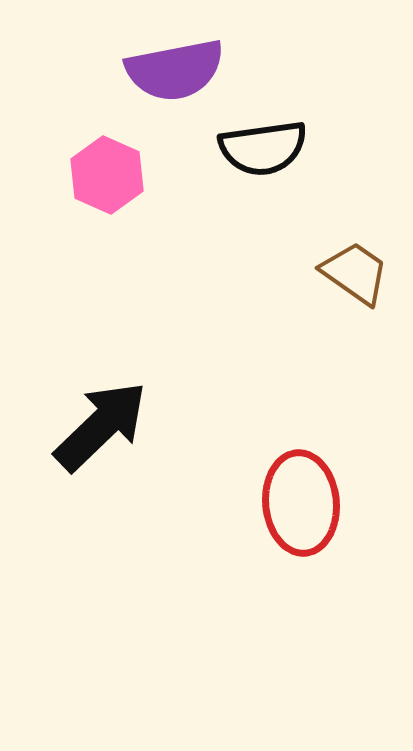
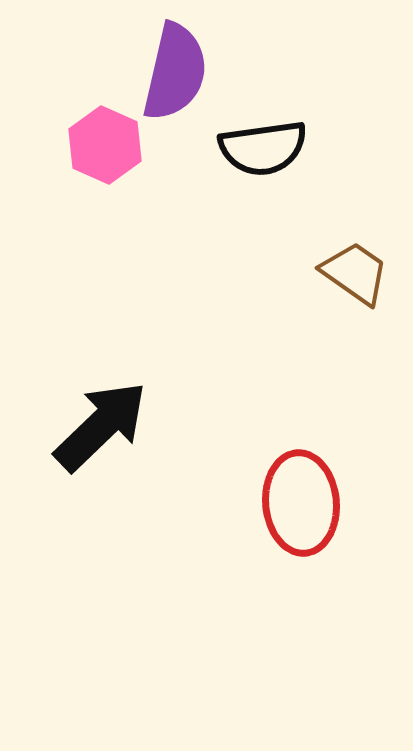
purple semicircle: moved 2 px down; rotated 66 degrees counterclockwise
pink hexagon: moved 2 px left, 30 px up
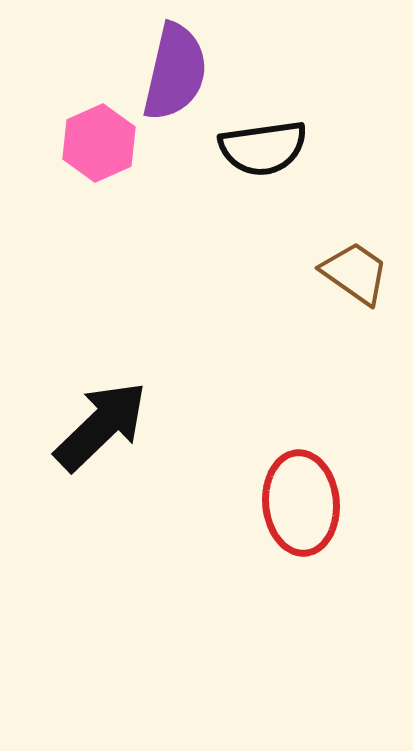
pink hexagon: moved 6 px left, 2 px up; rotated 12 degrees clockwise
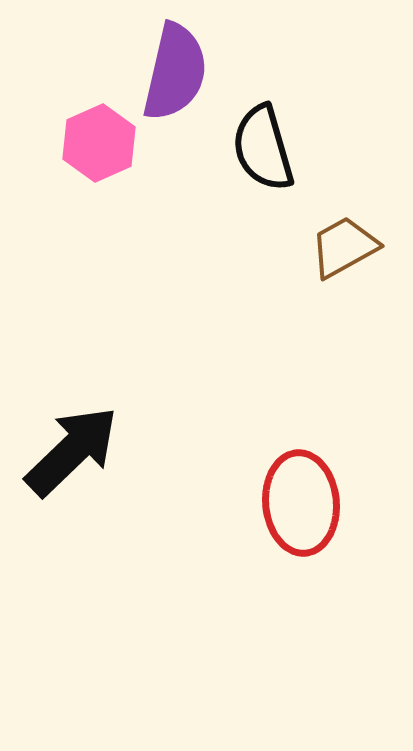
black semicircle: rotated 82 degrees clockwise
brown trapezoid: moved 11 px left, 26 px up; rotated 64 degrees counterclockwise
black arrow: moved 29 px left, 25 px down
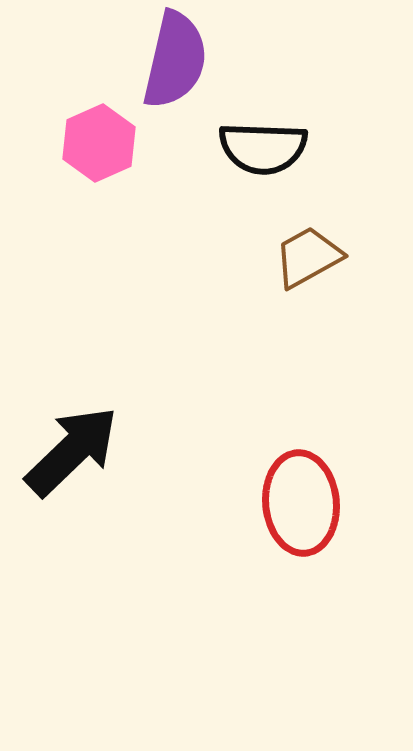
purple semicircle: moved 12 px up
black semicircle: rotated 72 degrees counterclockwise
brown trapezoid: moved 36 px left, 10 px down
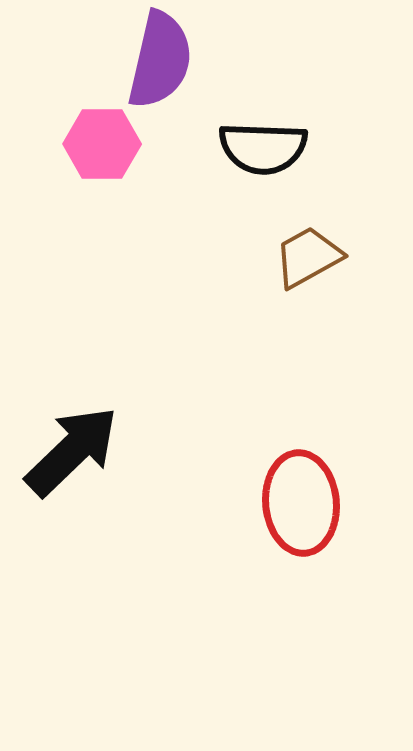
purple semicircle: moved 15 px left
pink hexagon: moved 3 px right, 1 px down; rotated 24 degrees clockwise
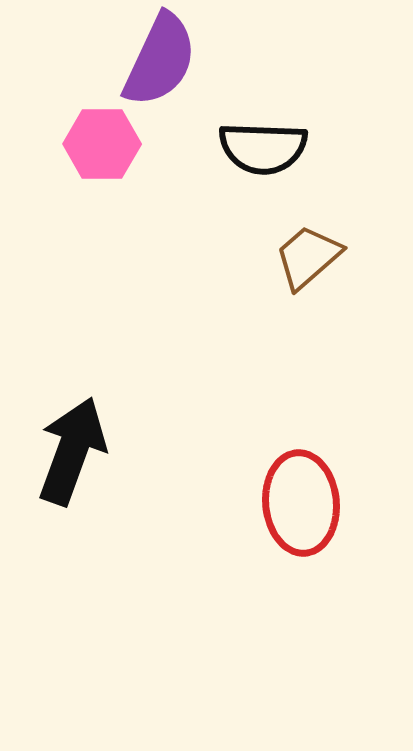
purple semicircle: rotated 12 degrees clockwise
brown trapezoid: rotated 12 degrees counterclockwise
black arrow: rotated 26 degrees counterclockwise
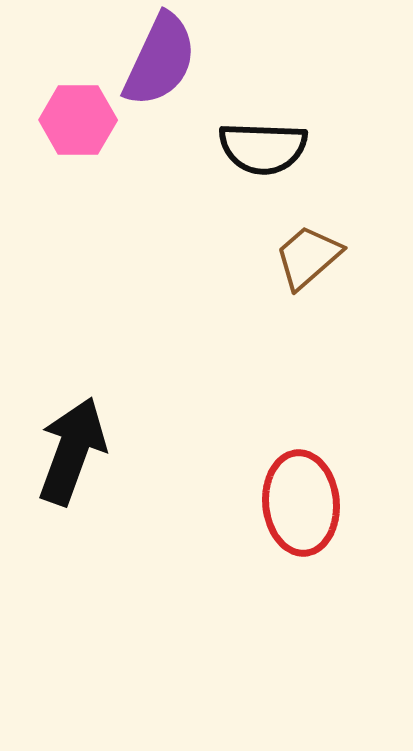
pink hexagon: moved 24 px left, 24 px up
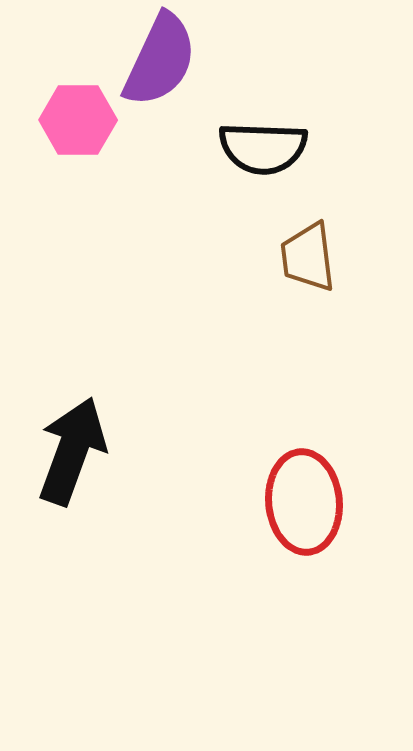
brown trapezoid: rotated 56 degrees counterclockwise
red ellipse: moved 3 px right, 1 px up
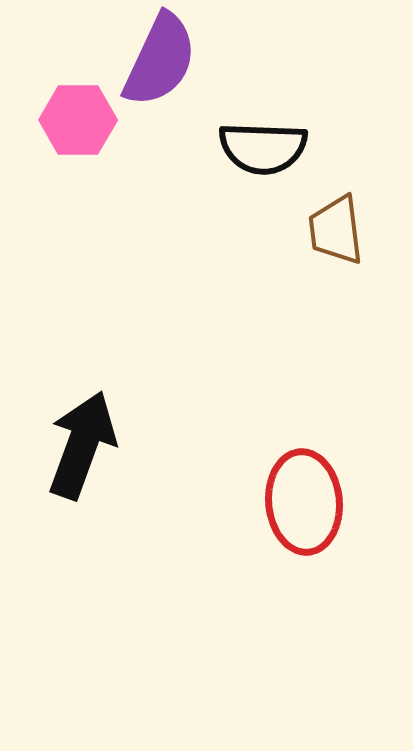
brown trapezoid: moved 28 px right, 27 px up
black arrow: moved 10 px right, 6 px up
